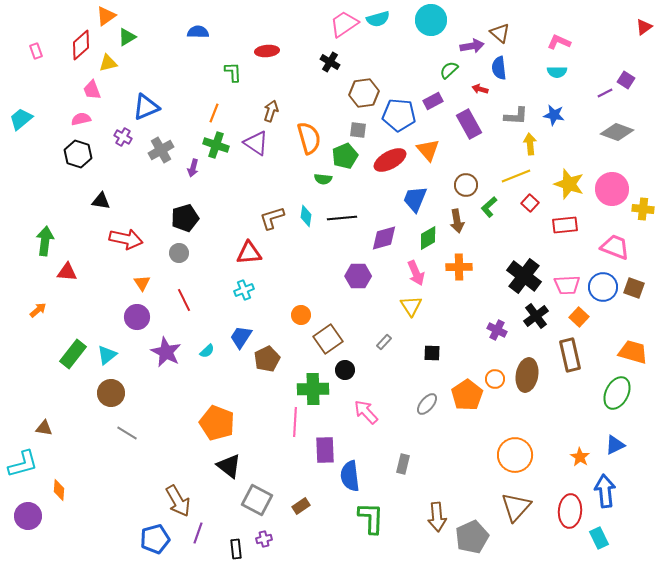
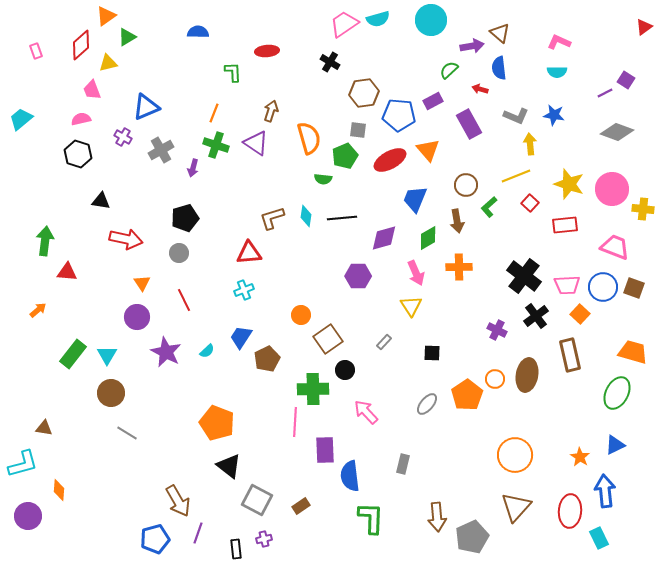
gray L-shape at (516, 116): rotated 20 degrees clockwise
orange square at (579, 317): moved 1 px right, 3 px up
cyan triangle at (107, 355): rotated 20 degrees counterclockwise
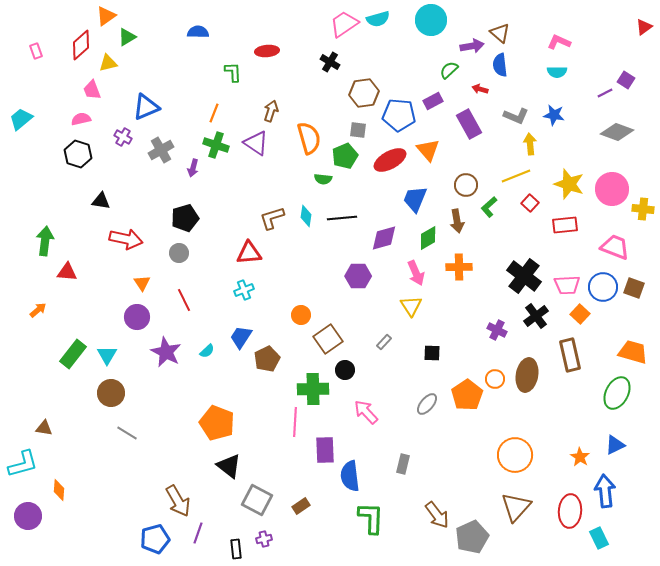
blue semicircle at (499, 68): moved 1 px right, 3 px up
brown arrow at (437, 517): moved 2 px up; rotated 32 degrees counterclockwise
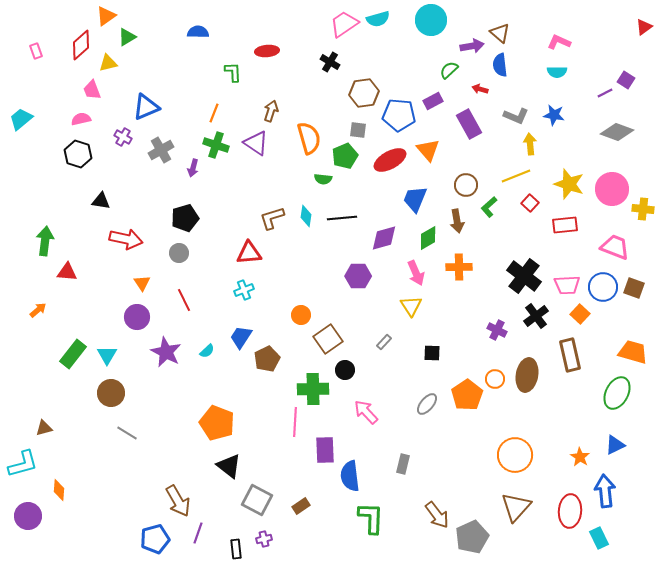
brown triangle at (44, 428): rotated 24 degrees counterclockwise
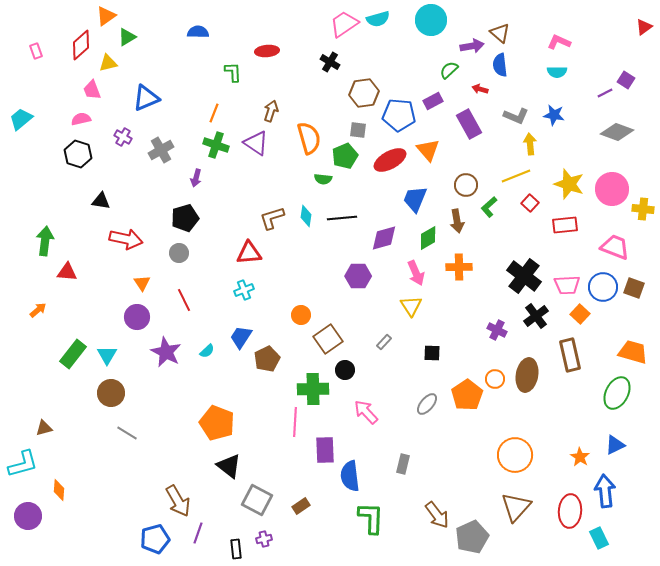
blue triangle at (146, 107): moved 9 px up
purple arrow at (193, 168): moved 3 px right, 10 px down
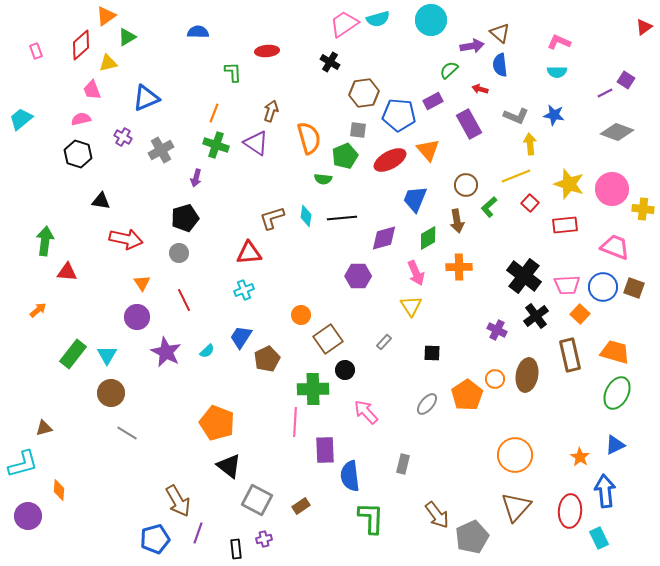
orange trapezoid at (633, 352): moved 18 px left
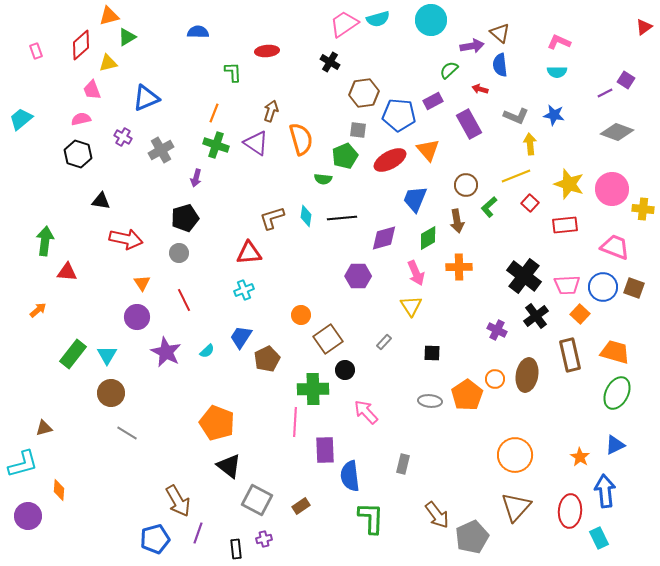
orange triangle at (106, 16): moved 3 px right; rotated 20 degrees clockwise
orange semicircle at (309, 138): moved 8 px left, 1 px down
gray ellipse at (427, 404): moved 3 px right, 3 px up; rotated 55 degrees clockwise
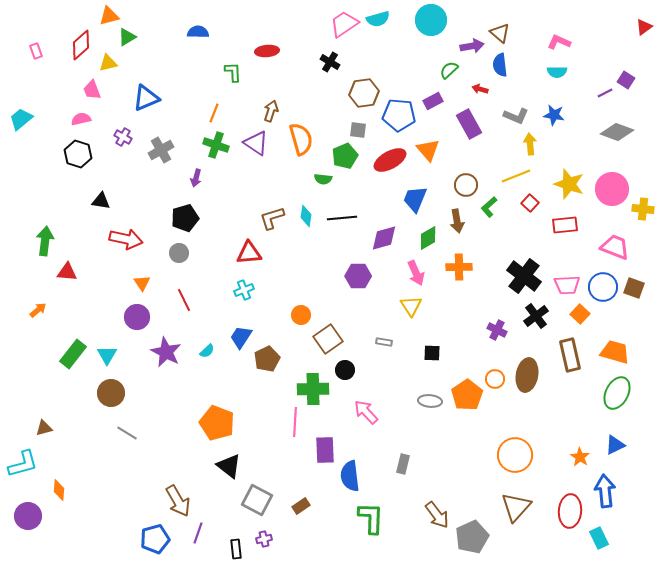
gray rectangle at (384, 342): rotated 56 degrees clockwise
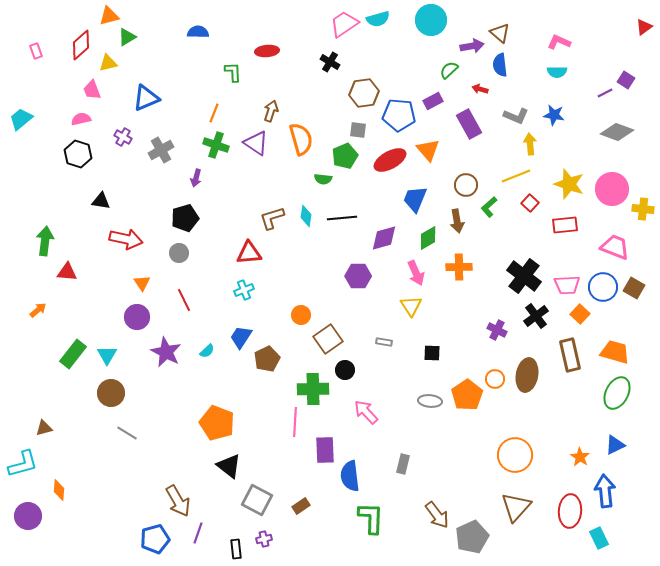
brown square at (634, 288): rotated 10 degrees clockwise
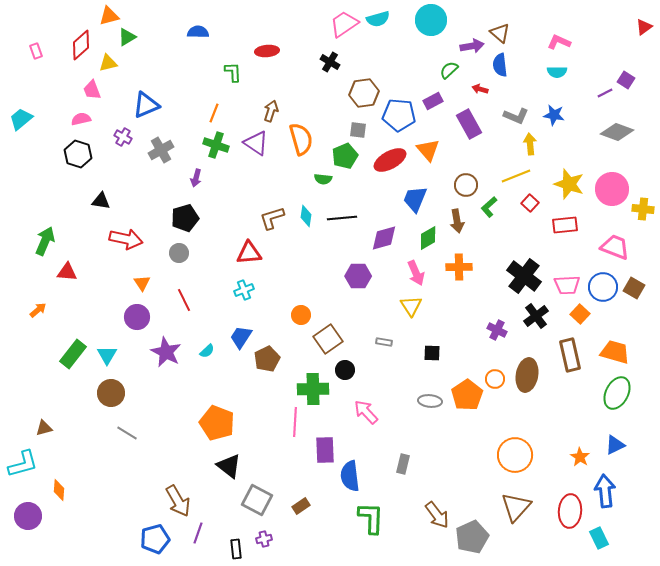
blue triangle at (146, 98): moved 7 px down
green arrow at (45, 241): rotated 16 degrees clockwise
